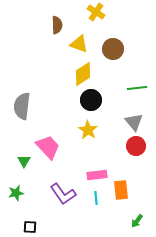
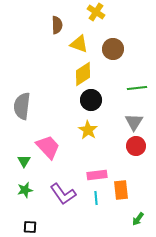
gray triangle: rotated 12 degrees clockwise
green star: moved 9 px right, 3 px up
green arrow: moved 1 px right, 2 px up
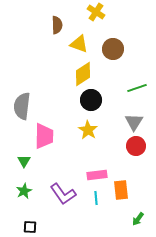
green line: rotated 12 degrees counterclockwise
pink trapezoid: moved 4 px left, 11 px up; rotated 44 degrees clockwise
green star: moved 1 px left, 1 px down; rotated 14 degrees counterclockwise
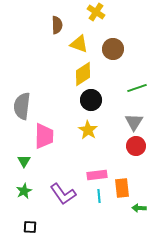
orange rectangle: moved 1 px right, 2 px up
cyan line: moved 3 px right, 2 px up
green arrow: moved 1 px right, 11 px up; rotated 56 degrees clockwise
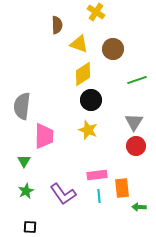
green line: moved 8 px up
yellow star: rotated 12 degrees counterclockwise
green star: moved 2 px right
green arrow: moved 1 px up
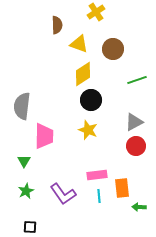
yellow cross: rotated 24 degrees clockwise
gray triangle: rotated 30 degrees clockwise
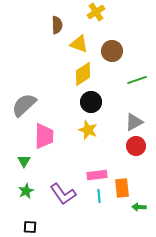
brown circle: moved 1 px left, 2 px down
black circle: moved 2 px down
gray semicircle: moved 2 px right, 1 px up; rotated 40 degrees clockwise
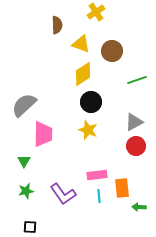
yellow triangle: moved 2 px right
pink trapezoid: moved 1 px left, 2 px up
green star: rotated 14 degrees clockwise
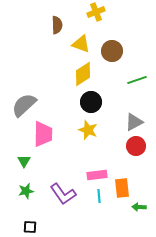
yellow cross: rotated 12 degrees clockwise
